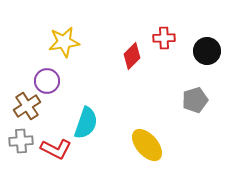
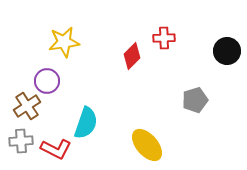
black circle: moved 20 px right
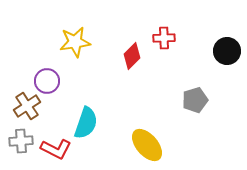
yellow star: moved 11 px right
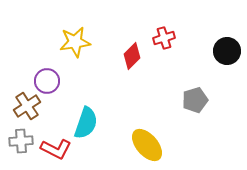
red cross: rotated 15 degrees counterclockwise
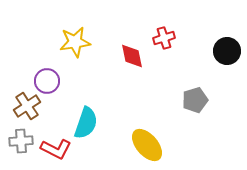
red diamond: rotated 56 degrees counterclockwise
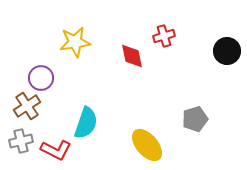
red cross: moved 2 px up
purple circle: moved 6 px left, 3 px up
gray pentagon: moved 19 px down
gray cross: rotated 10 degrees counterclockwise
red L-shape: moved 1 px down
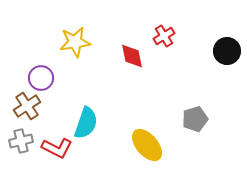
red cross: rotated 15 degrees counterclockwise
red L-shape: moved 1 px right, 2 px up
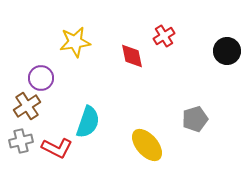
cyan semicircle: moved 2 px right, 1 px up
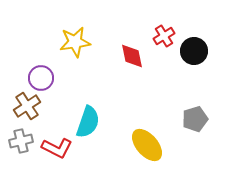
black circle: moved 33 px left
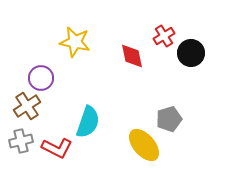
yellow star: rotated 20 degrees clockwise
black circle: moved 3 px left, 2 px down
gray pentagon: moved 26 px left
yellow ellipse: moved 3 px left
